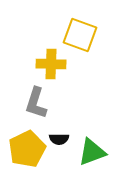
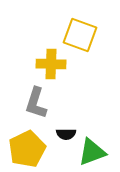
black semicircle: moved 7 px right, 5 px up
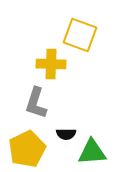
green triangle: rotated 16 degrees clockwise
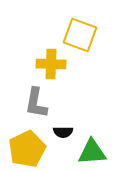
gray L-shape: rotated 8 degrees counterclockwise
black semicircle: moved 3 px left, 2 px up
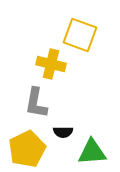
yellow cross: rotated 12 degrees clockwise
